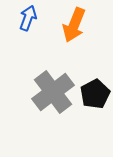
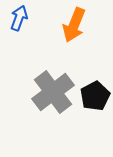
blue arrow: moved 9 px left
black pentagon: moved 2 px down
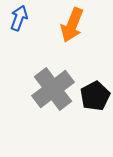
orange arrow: moved 2 px left
gray cross: moved 3 px up
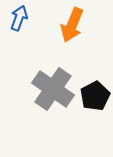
gray cross: rotated 18 degrees counterclockwise
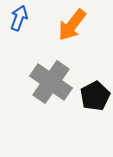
orange arrow: rotated 16 degrees clockwise
gray cross: moved 2 px left, 7 px up
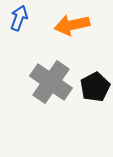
orange arrow: rotated 40 degrees clockwise
black pentagon: moved 9 px up
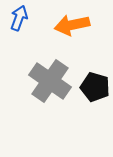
gray cross: moved 1 px left, 1 px up
black pentagon: rotated 28 degrees counterclockwise
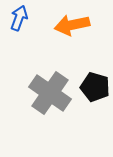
gray cross: moved 12 px down
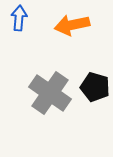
blue arrow: rotated 15 degrees counterclockwise
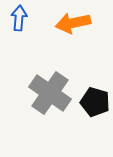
orange arrow: moved 1 px right, 2 px up
black pentagon: moved 15 px down
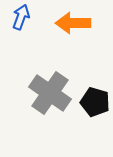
blue arrow: moved 2 px right, 1 px up; rotated 15 degrees clockwise
orange arrow: rotated 12 degrees clockwise
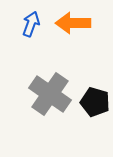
blue arrow: moved 10 px right, 7 px down
gray cross: moved 1 px down
